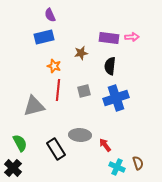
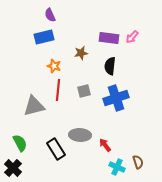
pink arrow: rotated 136 degrees clockwise
brown semicircle: moved 1 px up
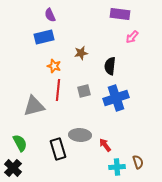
purple rectangle: moved 11 px right, 24 px up
black rectangle: moved 2 px right; rotated 15 degrees clockwise
cyan cross: rotated 28 degrees counterclockwise
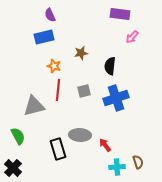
green semicircle: moved 2 px left, 7 px up
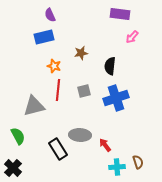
black rectangle: rotated 15 degrees counterclockwise
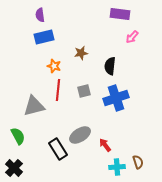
purple semicircle: moved 10 px left; rotated 16 degrees clockwise
gray ellipse: rotated 35 degrees counterclockwise
black cross: moved 1 px right
